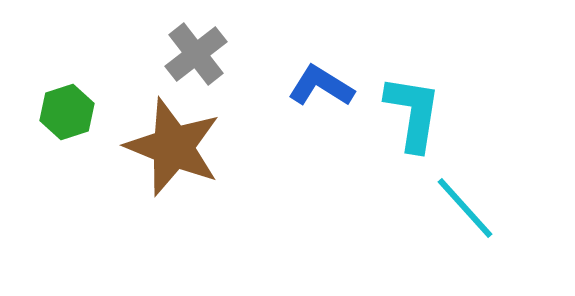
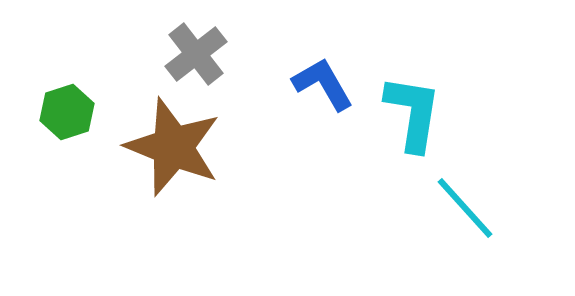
blue L-shape: moved 2 px right, 2 px up; rotated 28 degrees clockwise
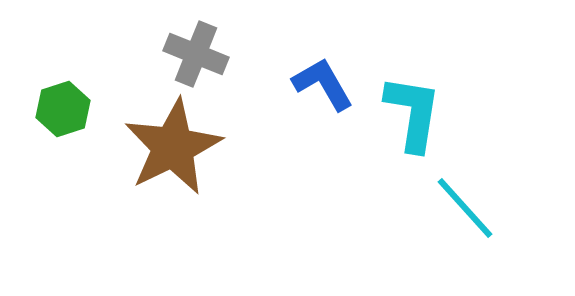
gray cross: rotated 30 degrees counterclockwise
green hexagon: moved 4 px left, 3 px up
brown star: rotated 24 degrees clockwise
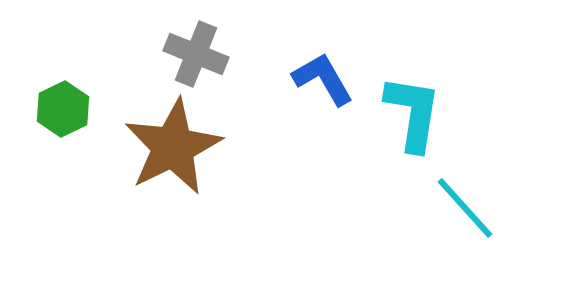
blue L-shape: moved 5 px up
green hexagon: rotated 8 degrees counterclockwise
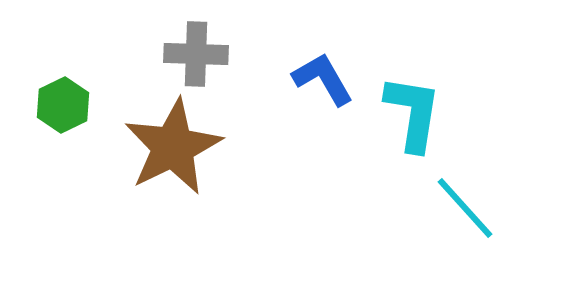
gray cross: rotated 20 degrees counterclockwise
green hexagon: moved 4 px up
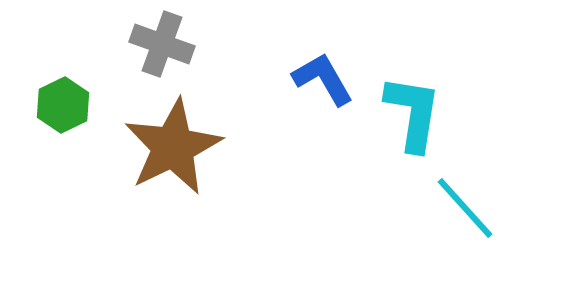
gray cross: moved 34 px left, 10 px up; rotated 18 degrees clockwise
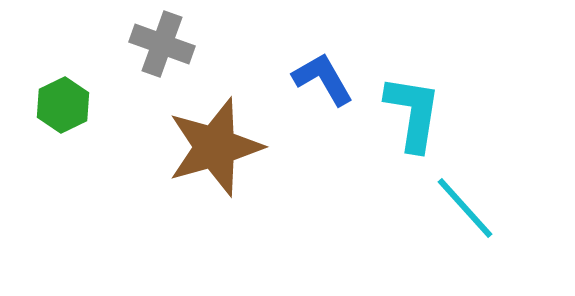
brown star: moved 42 px right; rotated 10 degrees clockwise
